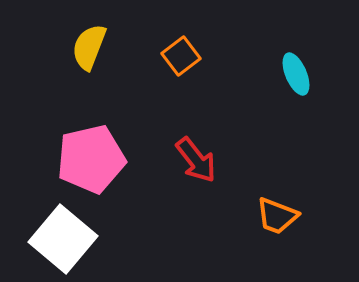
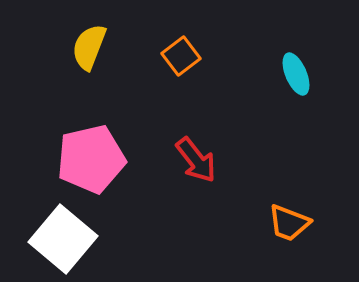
orange trapezoid: moved 12 px right, 7 px down
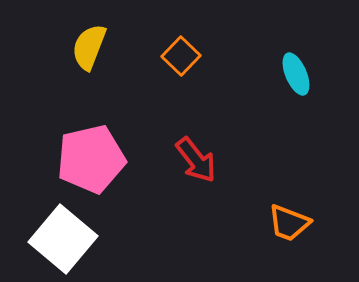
orange square: rotated 9 degrees counterclockwise
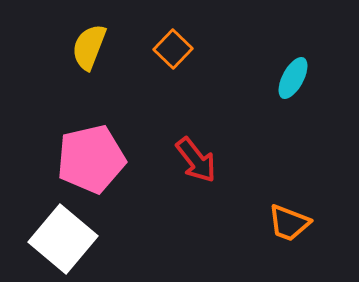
orange square: moved 8 px left, 7 px up
cyan ellipse: moved 3 px left, 4 px down; rotated 51 degrees clockwise
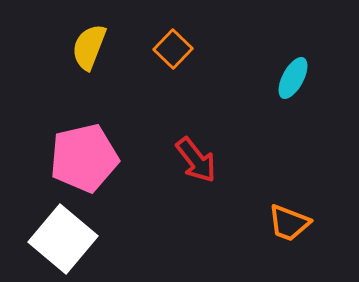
pink pentagon: moved 7 px left, 1 px up
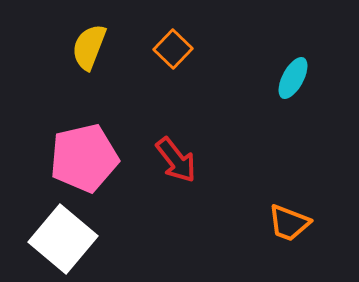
red arrow: moved 20 px left
